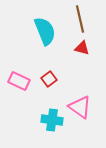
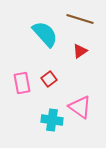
brown line: rotated 60 degrees counterclockwise
cyan semicircle: moved 3 px down; rotated 20 degrees counterclockwise
red triangle: moved 2 px left, 3 px down; rotated 49 degrees counterclockwise
pink rectangle: moved 3 px right, 2 px down; rotated 55 degrees clockwise
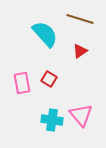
red square: rotated 21 degrees counterclockwise
pink triangle: moved 1 px right, 8 px down; rotated 15 degrees clockwise
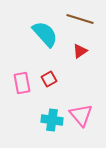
red square: rotated 28 degrees clockwise
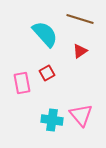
red square: moved 2 px left, 6 px up
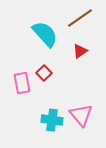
brown line: moved 1 px up; rotated 52 degrees counterclockwise
red square: moved 3 px left; rotated 14 degrees counterclockwise
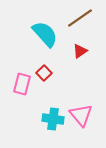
pink rectangle: moved 1 px down; rotated 25 degrees clockwise
cyan cross: moved 1 px right, 1 px up
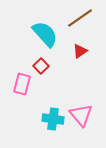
red square: moved 3 px left, 7 px up
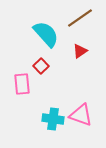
cyan semicircle: moved 1 px right
pink rectangle: rotated 20 degrees counterclockwise
pink triangle: rotated 30 degrees counterclockwise
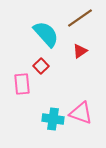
pink triangle: moved 2 px up
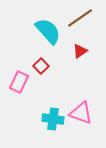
cyan semicircle: moved 2 px right, 3 px up
pink rectangle: moved 3 px left, 2 px up; rotated 30 degrees clockwise
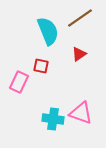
cyan semicircle: rotated 20 degrees clockwise
red triangle: moved 1 px left, 3 px down
red square: rotated 35 degrees counterclockwise
